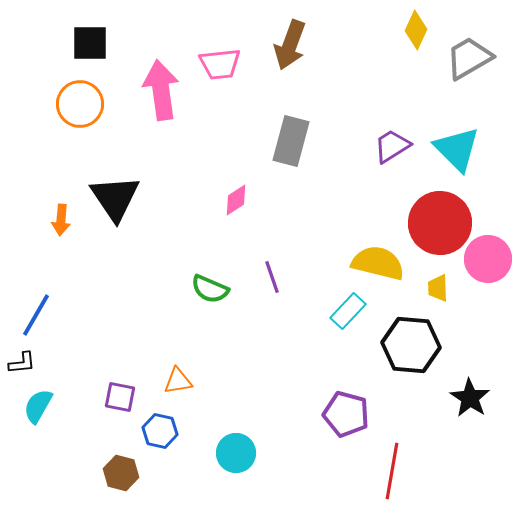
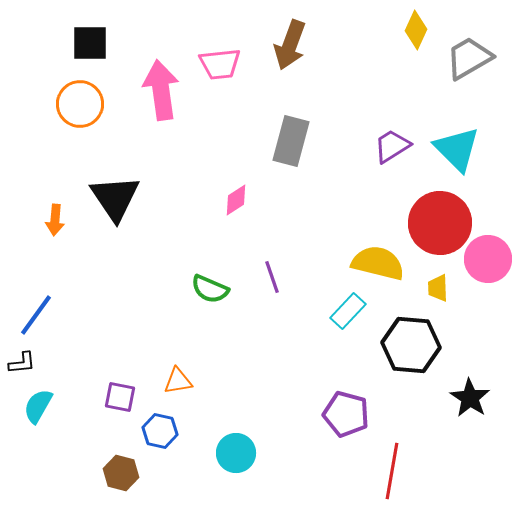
orange arrow: moved 6 px left
blue line: rotated 6 degrees clockwise
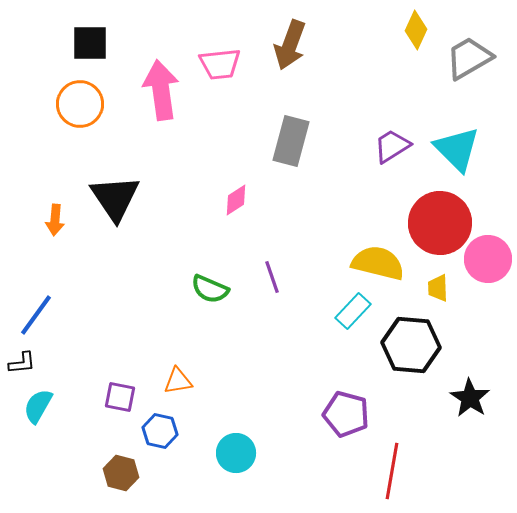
cyan rectangle: moved 5 px right
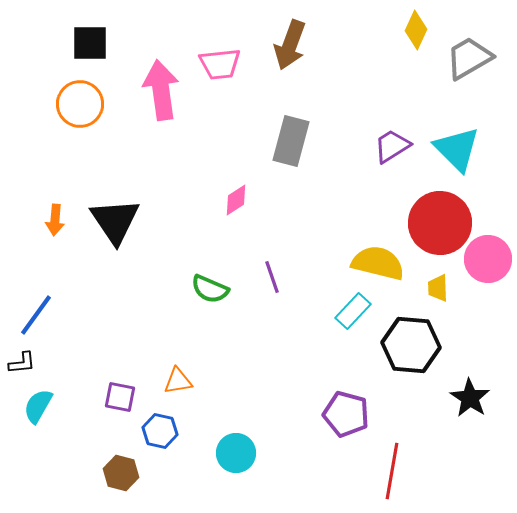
black triangle: moved 23 px down
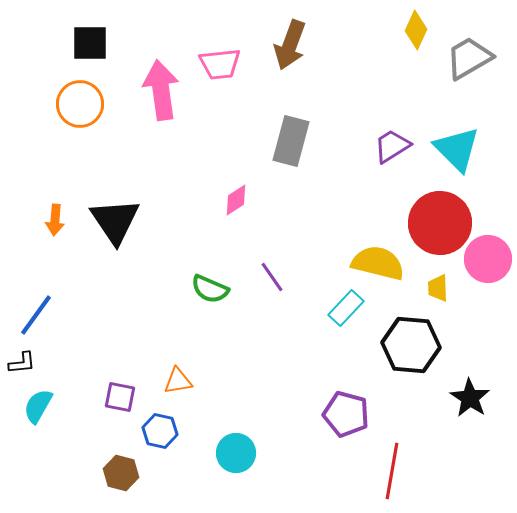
purple line: rotated 16 degrees counterclockwise
cyan rectangle: moved 7 px left, 3 px up
